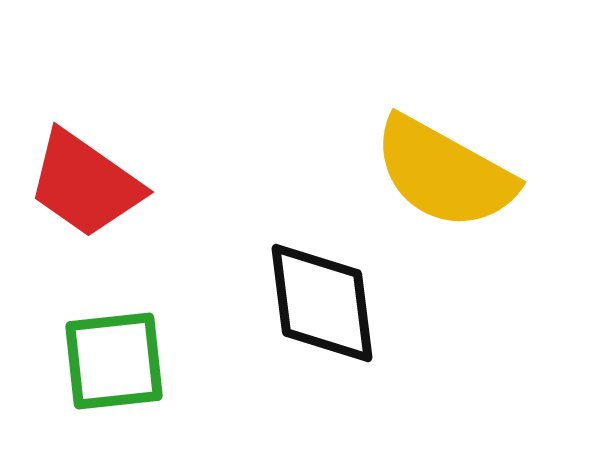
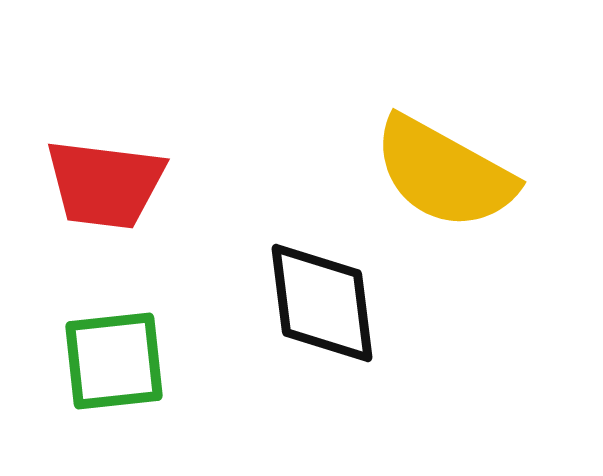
red trapezoid: moved 20 px right; rotated 28 degrees counterclockwise
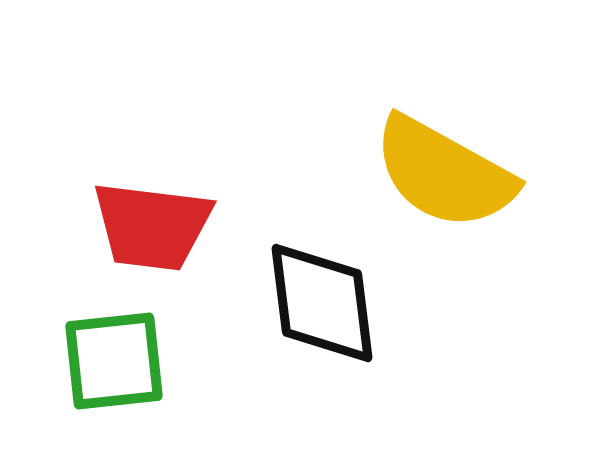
red trapezoid: moved 47 px right, 42 px down
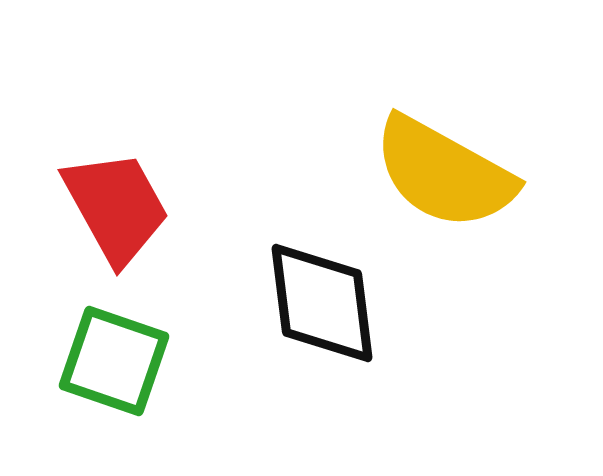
red trapezoid: moved 36 px left, 19 px up; rotated 126 degrees counterclockwise
green square: rotated 25 degrees clockwise
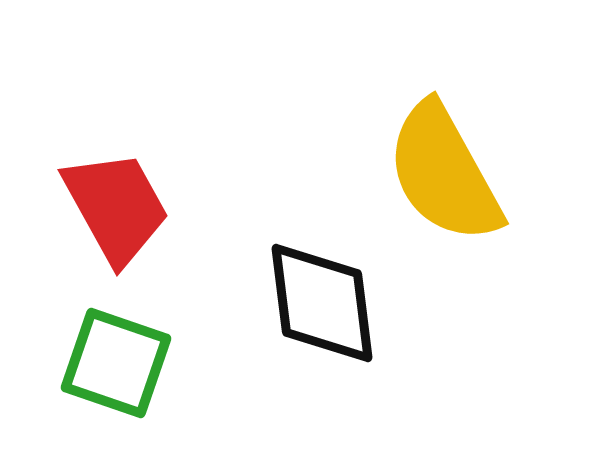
yellow semicircle: rotated 32 degrees clockwise
green square: moved 2 px right, 2 px down
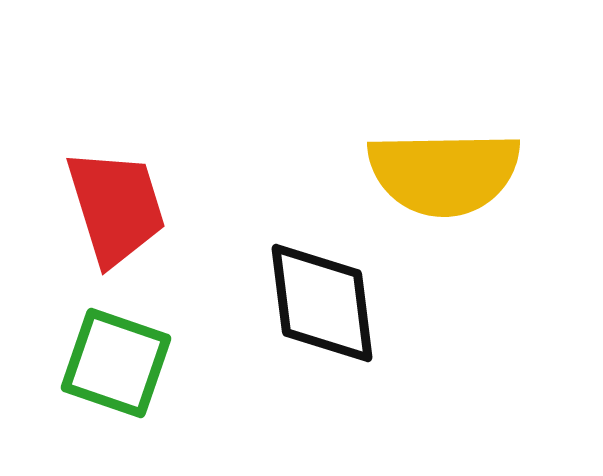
yellow semicircle: rotated 62 degrees counterclockwise
red trapezoid: rotated 12 degrees clockwise
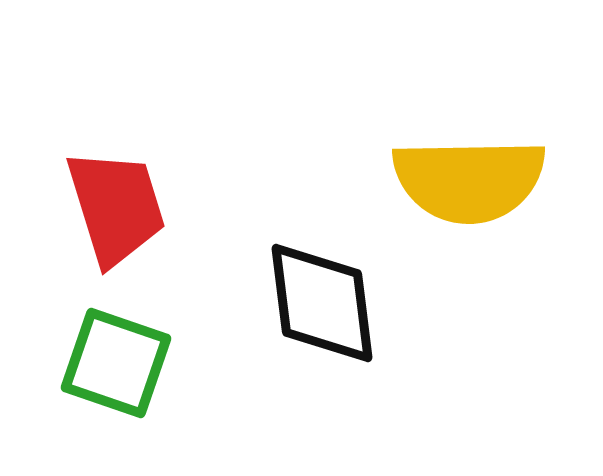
yellow semicircle: moved 25 px right, 7 px down
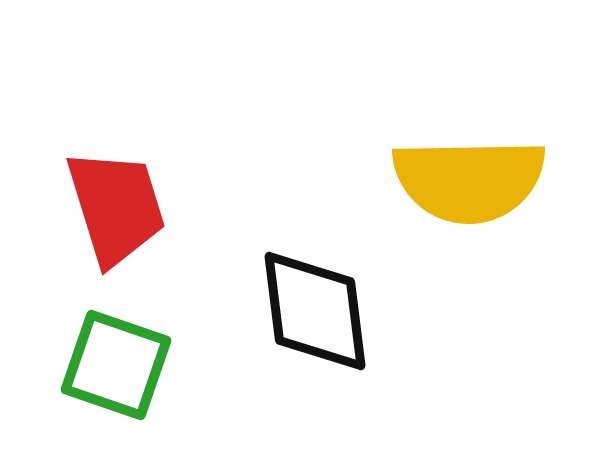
black diamond: moved 7 px left, 8 px down
green square: moved 2 px down
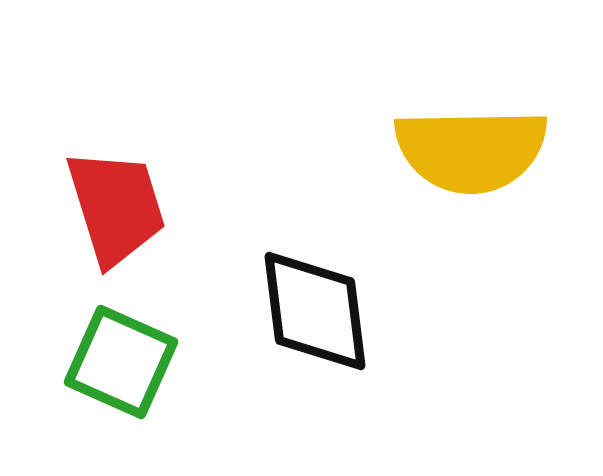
yellow semicircle: moved 2 px right, 30 px up
green square: moved 5 px right, 3 px up; rotated 5 degrees clockwise
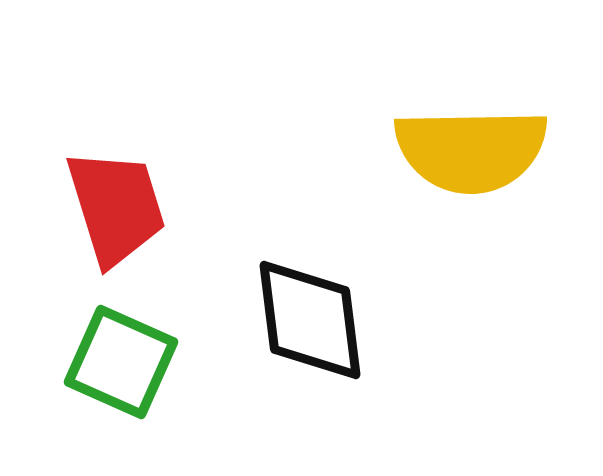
black diamond: moved 5 px left, 9 px down
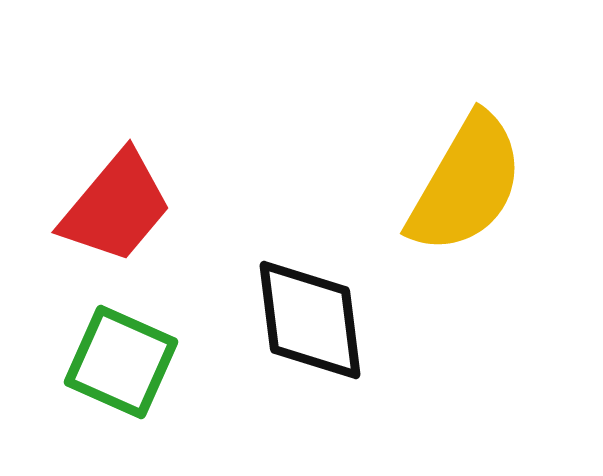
yellow semicircle: moved 5 px left, 34 px down; rotated 59 degrees counterclockwise
red trapezoid: rotated 57 degrees clockwise
